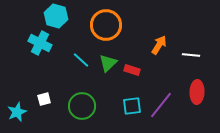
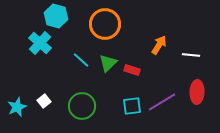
orange circle: moved 1 px left, 1 px up
cyan cross: rotated 15 degrees clockwise
white square: moved 2 px down; rotated 24 degrees counterclockwise
purple line: moved 1 px right, 3 px up; rotated 20 degrees clockwise
cyan star: moved 5 px up
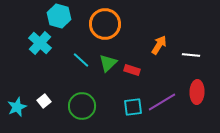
cyan hexagon: moved 3 px right
cyan square: moved 1 px right, 1 px down
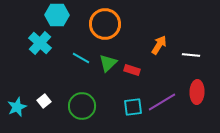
cyan hexagon: moved 2 px left, 1 px up; rotated 15 degrees counterclockwise
cyan line: moved 2 px up; rotated 12 degrees counterclockwise
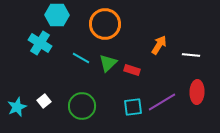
cyan cross: rotated 10 degrees counterclockwise
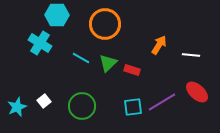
red ellipse: rotated 50 degrees counterclockwise
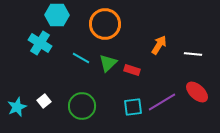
white line: moved 2 px right, 1 px up
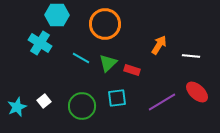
white line: moved 2 px left, 2 px down
cyan square: moved 16 px left, 9 px up
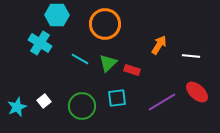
cyan line: moved 1 px left, 1 px down
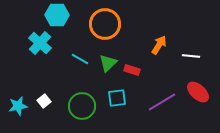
cyan cross: rotated 10 degrees clockwise
red ellipse: moved 1 px right
cyan star: moved 1 px right, 1 px up; rotated 12 degrees clockwise
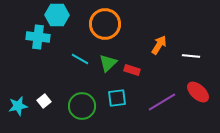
cyan cross: moved 2 px left, 6 px up; rotated 35 degrees counterclockwise
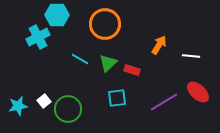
cyan cross: rotated 35 degrees counterclockwise
purple line: moved 2 px right
green circle: moved 14 px left, 3 px down
